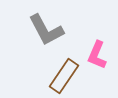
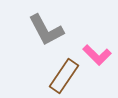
pink L-shape: rotated 68 degrees counterclockwise
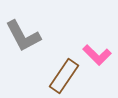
gray L-shape: moved 23 px left, 6 px down
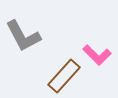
brown rectangle: rotated 8 degrees clockwise
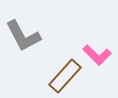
brown rectangle: moved 1 px right
